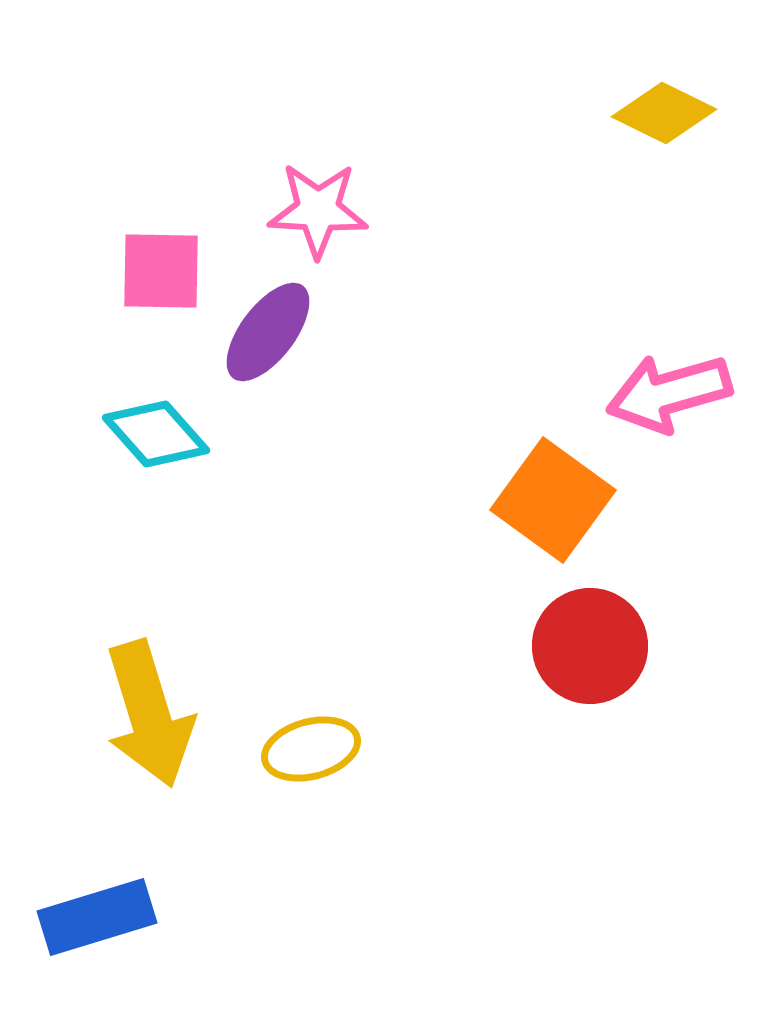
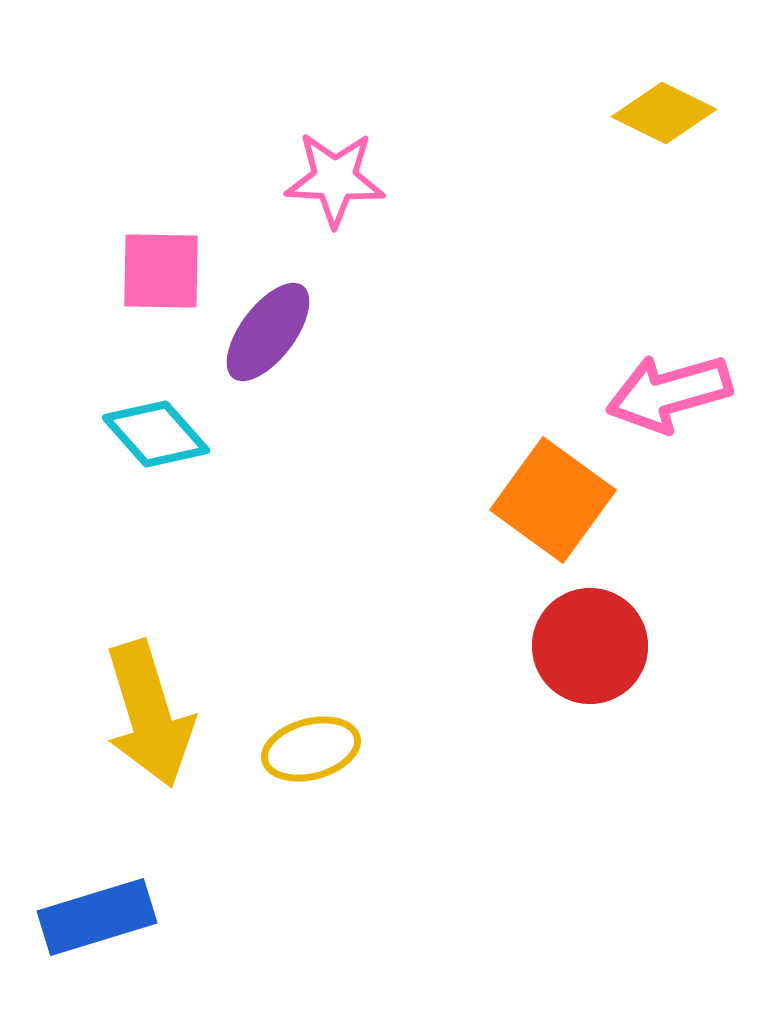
pink star: moved 17 px right, 31 px up
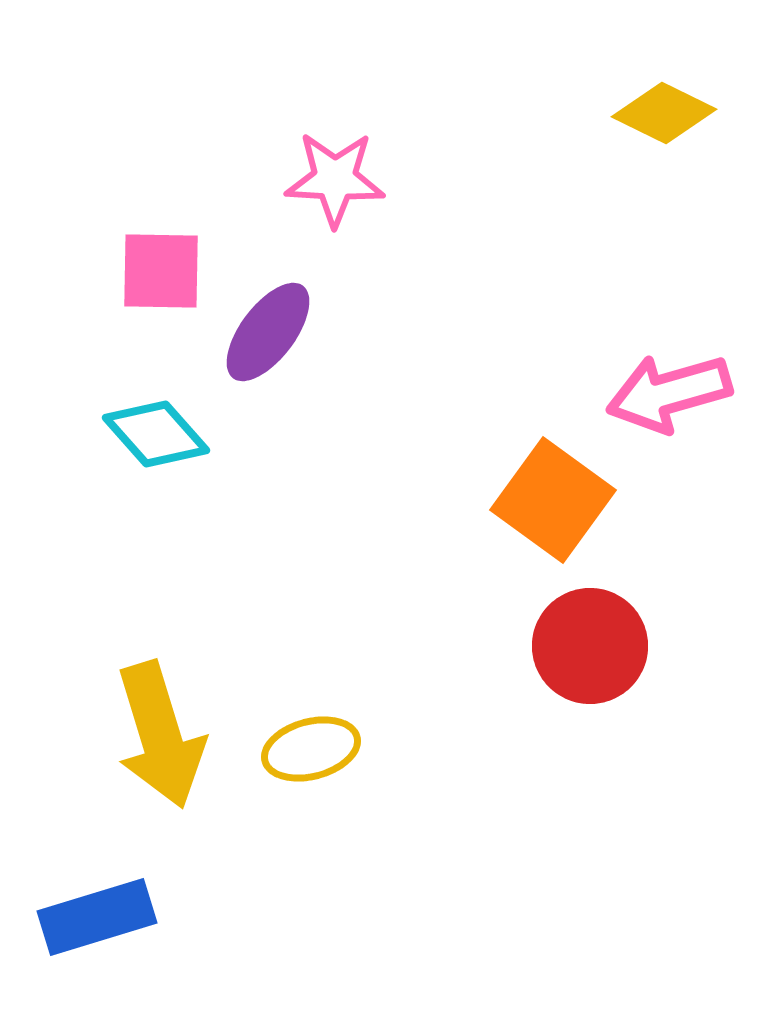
yellow arrow: moved 11 px right, 21 px down
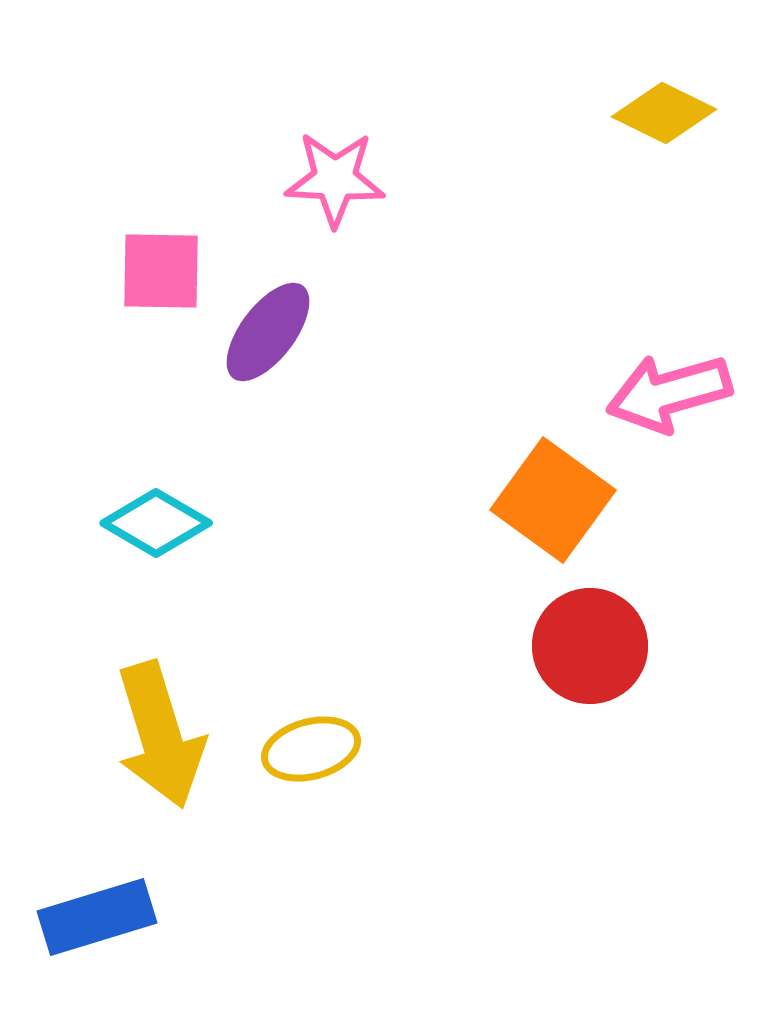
cyan diamond: moved 89 px down; rotated 18 degrees counterclockwise
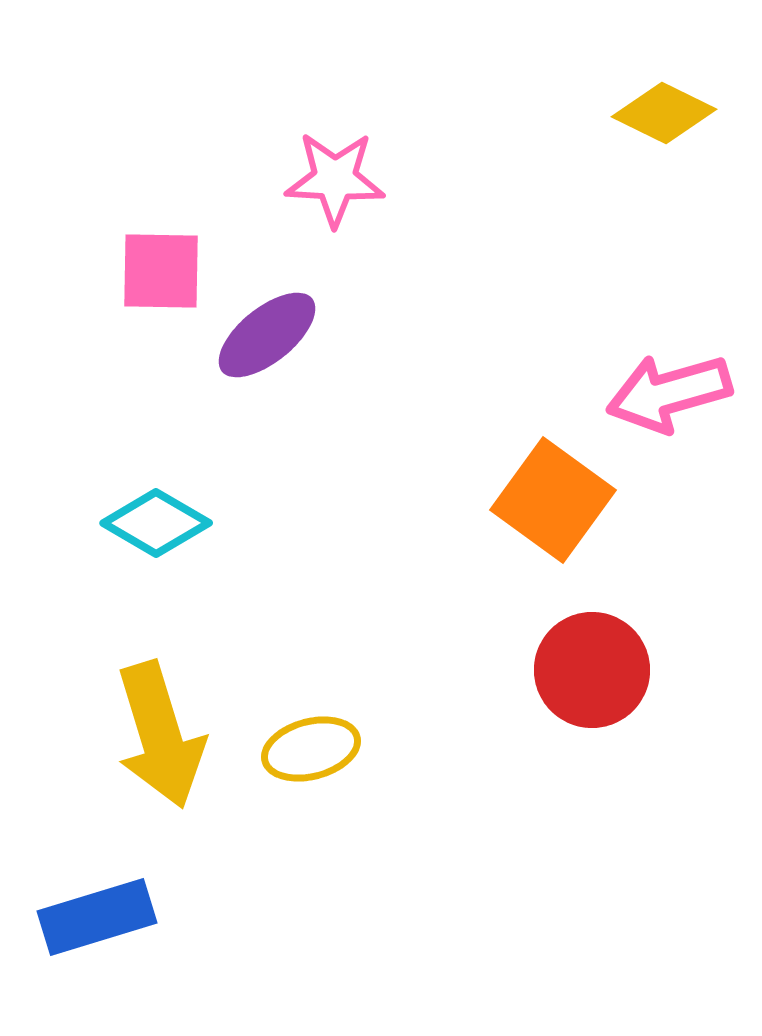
purple ellipse: moved 1 px left, 3 px down; rotated 14 degrees clockwise
red circle: moved 2 px right, 24 px down
